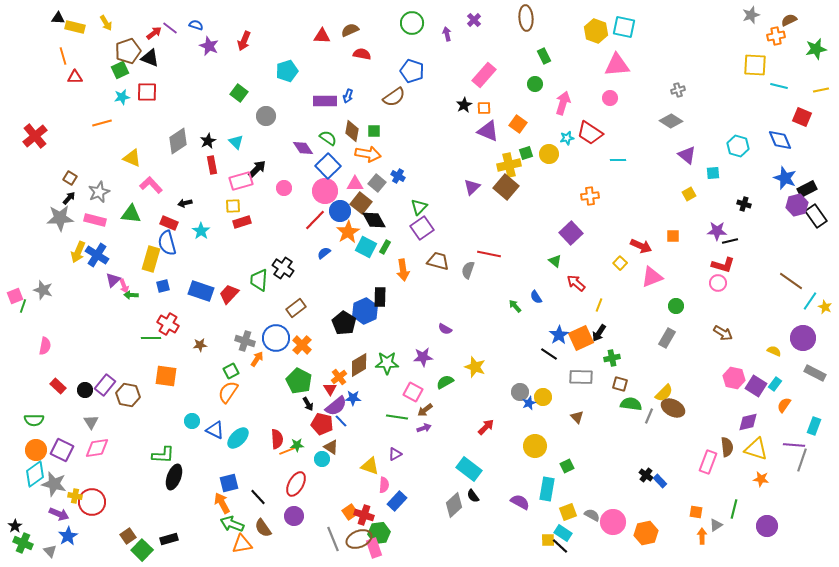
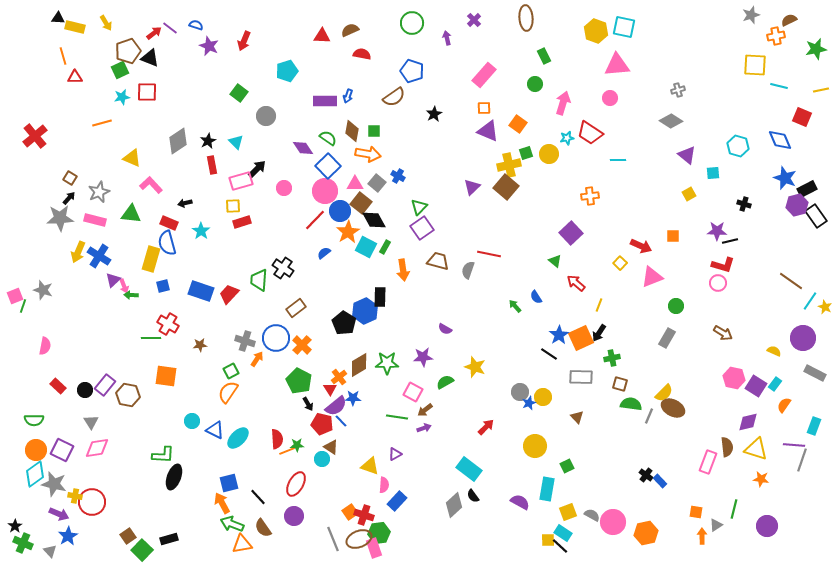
purple arrow at (447, 34): moved 4 px down
black star at (464, 105): moved 30 px left, 9 px down
blue cross at (97, 255): moved 2 px right, 1 px down
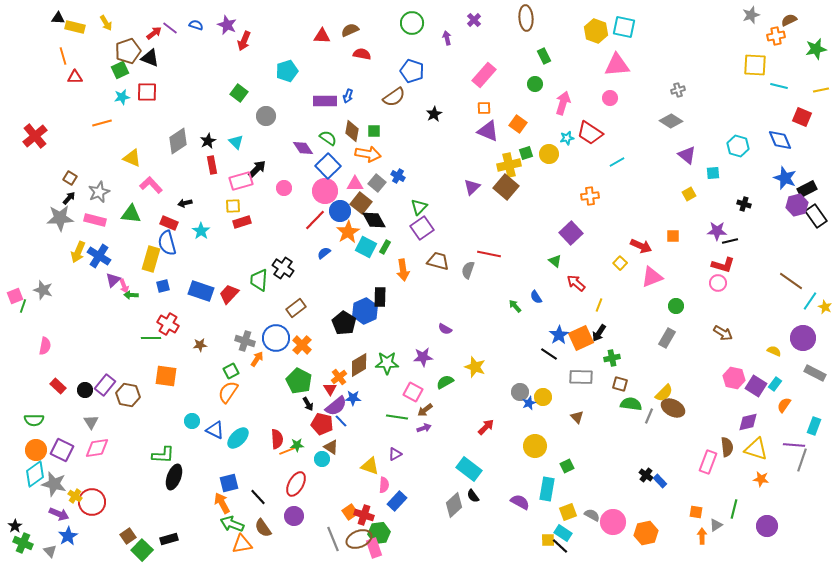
purple star at (209, 46): moved 18 px right, 21 px up
cyan line at (618, 160): moved 1 px left, 2 px down; rotated 28 degrees counterclockwise
yellow cross at (75, 496): rotated 24 degrees clockwise
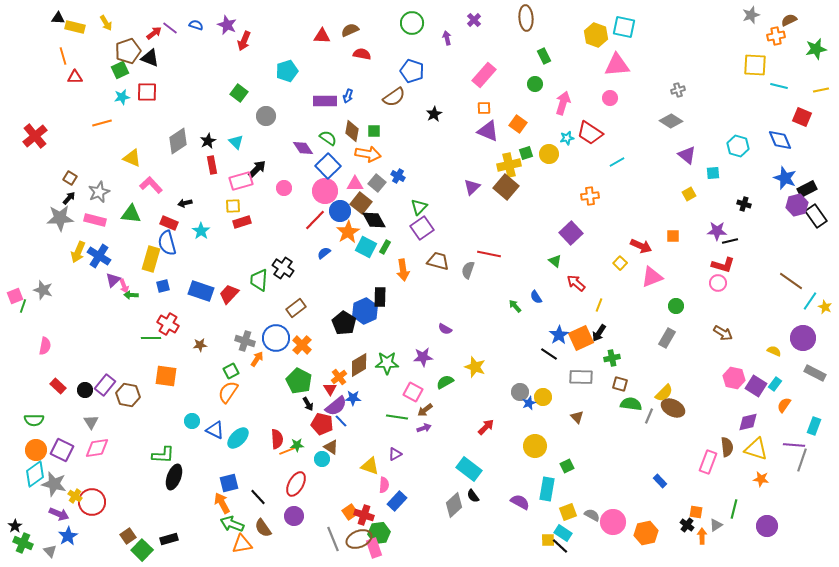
yellow hexagon at (596, 31): moved 4 px down
black cross at (646, 475): moved 41 px right, 50 px down
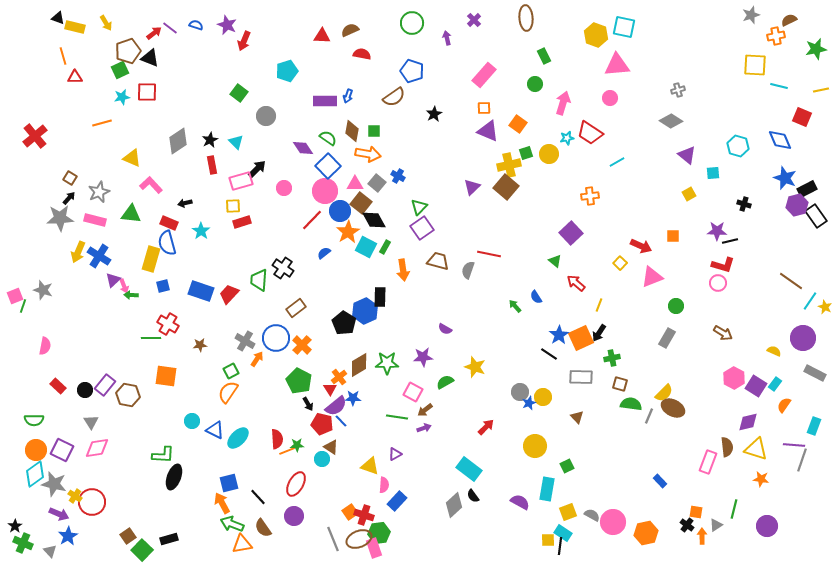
black triangle at (58, 18): rotated 16 degrees clockwise
black star at (208, 141): moved 2 px right, 1 px up
red line at (315, 220): moved 3 px left
gray cross at (245, 341): rotated 12 degrees clockwise
pink hexagon at (734, 378): rotated 15 degrees clockwise
black line at (560, 546): rotated 54 degrees clockwise
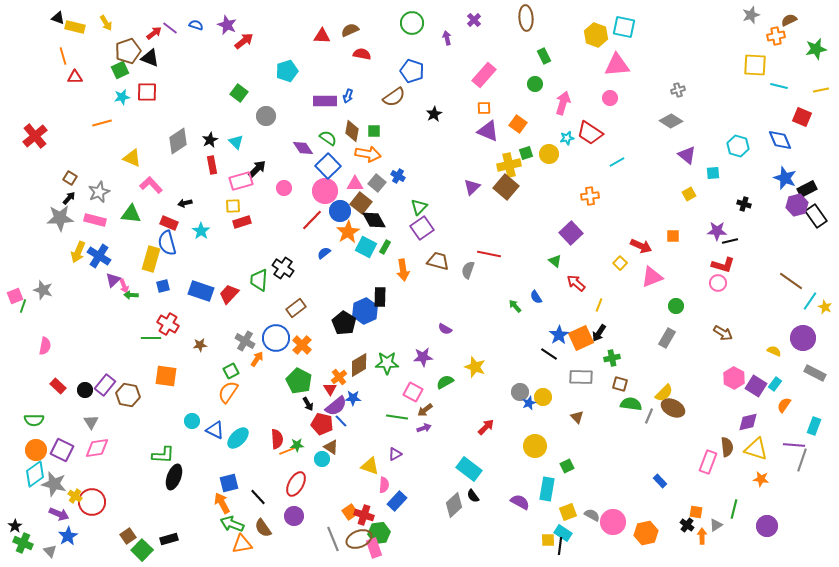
red arrow at (244, 41): rotated 150 degrees counterclockwise
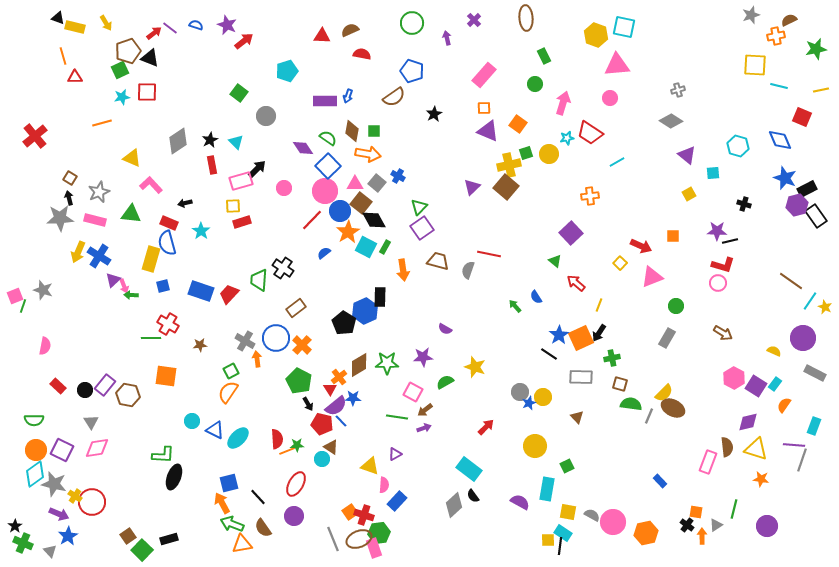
black arrow at (69, 198): rotated 56 degrees counterclockwise
orange arrow at (257, 359): rotated 42 degrees counterclockwise
yellow square at (568, 512): rotated 30 degrees clockwise
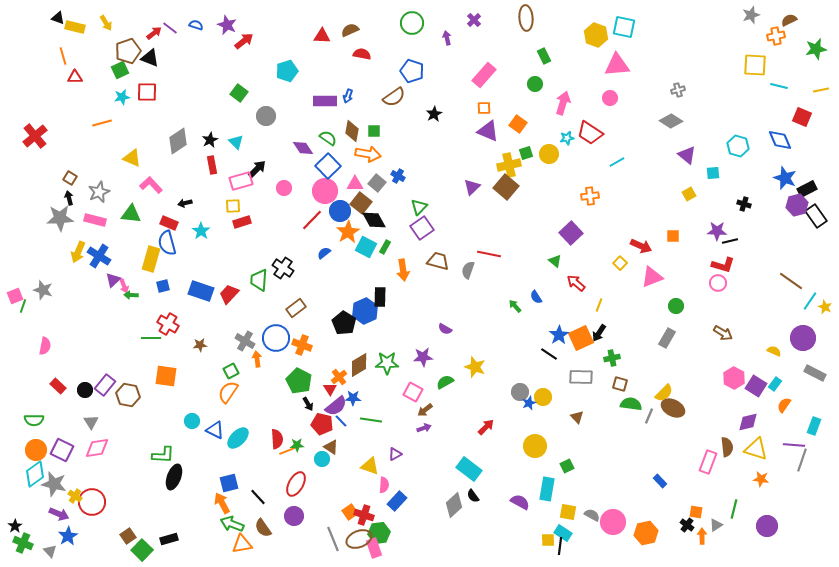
orange cross at (302, 345): rotated 24 degrees counterclockwise
green line at (397, 417): moved 26 px left, 3 px down
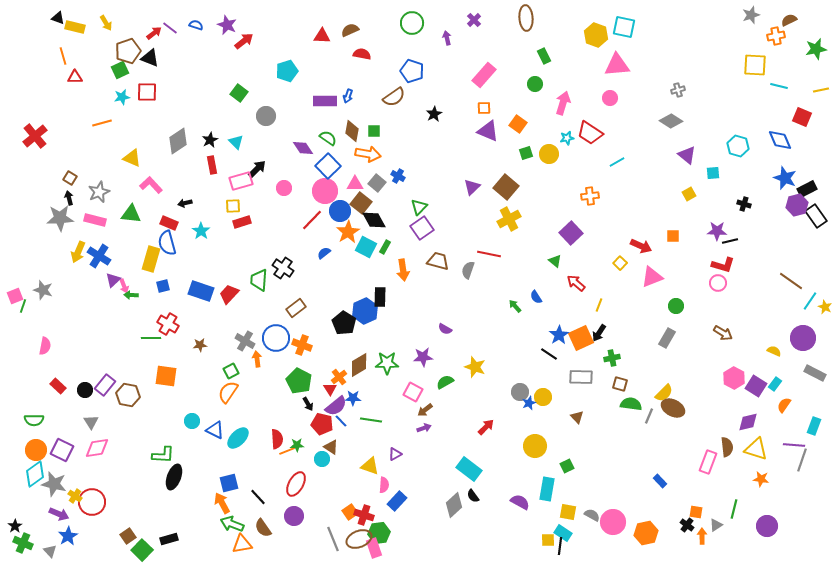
yellow cross at (509, 165): moved 54 px down; rotated 15 degrees counterclockwise
